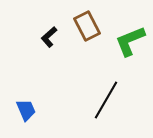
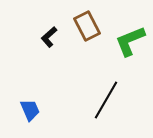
blue trapezoid: moved 4 px right
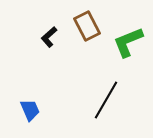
green L-shape: moved 2 px left, 1 px down
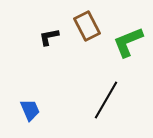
black L-shape: rotated 30 degrees clockwise
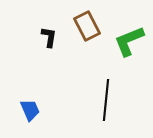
black L-shape: rotated 110 degrees clockwise
green L-shape: moved 1 px right, 1 px up
black line: rotated 24 degrees counterclockwise
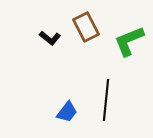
brown rectangle: moved 1 px left, 1 px down
black L-shape: moved 1 px right, 1 px down; rotated 120 degrees clockwise
blue trapezoid: moved 37 px right, 2 px down; rotated 60 degrees clockwise
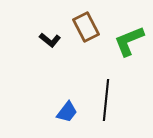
black L-shape: moved 2 px down
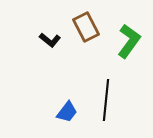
green L-shape: rotated 148 degrees clockwise
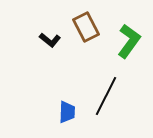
black line: moved 4 px up; rotated 21 degrees clockwise
blue trapezoid: rotated 35 degrees counterclockwise
